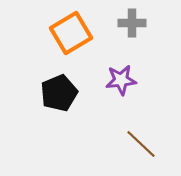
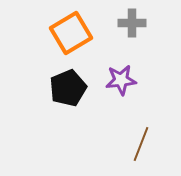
black pentagon: moved 9 px right, 5 px up
brown line: rotated 68 degrees clockwise
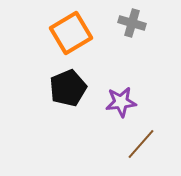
gray cross: rotated 16 degrees clockwise
purple star: moved 22 px down
brown line: rotated 20 degrees clockwise
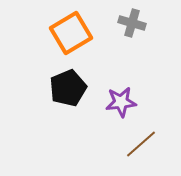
brown line: rotated 8 degrees clockwise
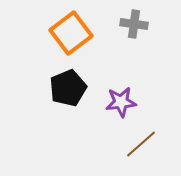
gray cross: moved 2 px right, 1 px down; rotated 8 degrees counterclockwise
orange square: rotated 6 degrees counterclockwise
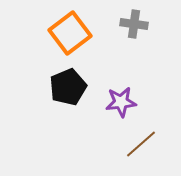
orange square: moved 1 px left
black pentagon: moved 1 px up
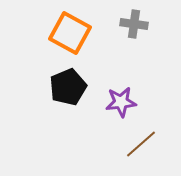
orange square: rotated 24 degrees counterclockwise
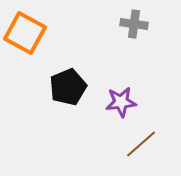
orange square: moved 45 px left
